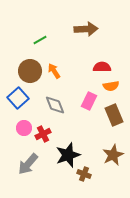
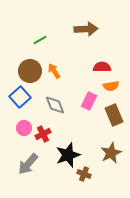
blue square: moved 2 px right, 1 px up
brown star: moved 2 px left, 2 px up
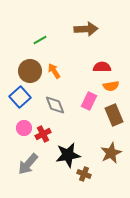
black star: rotated 10 degrees clockwise
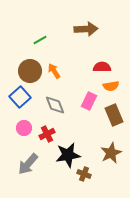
red cross: moved 4 px right
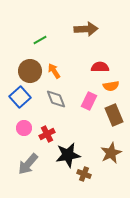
red semicircle: moved 2 px left
gray diamond: moved 1 px right, 6 px up
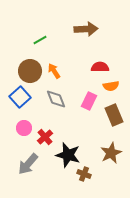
red cross: moved 2 px left, 3 px down; rotated 14 degrees counterclockwise
black star: rotated 25 degrees clockwise
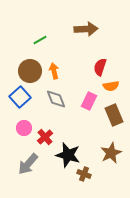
red semicircle: rotated 72 degrees counterclockwise
orange arrow: rotated 21 degrees clockwise
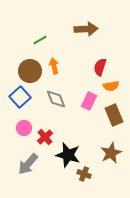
orange arrow: moved 5 px up
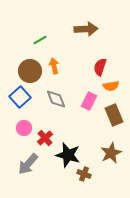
red cross: moved 1 px down
